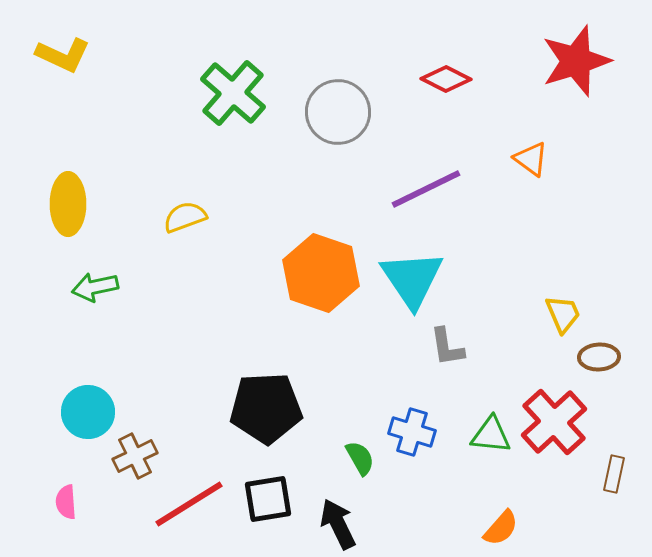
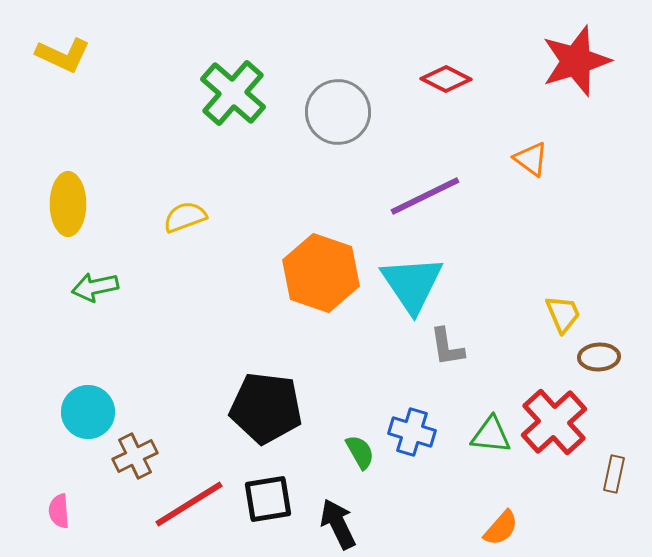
purple line: moved 1 px left, 7 px down
cyan triangle: moved 5 px down
black pentagon: rotated 10 degrees clockwise
green semicircle: moved 6 px up
pink semicircle: moved 7 px left, 9 px down
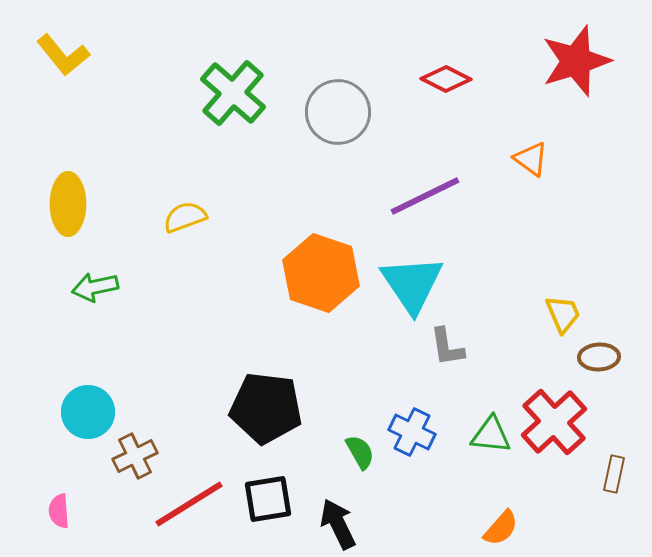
yellow L-shape: rotated 26 degrees clockwise
blue cross: rotated 9 degrees clockwise
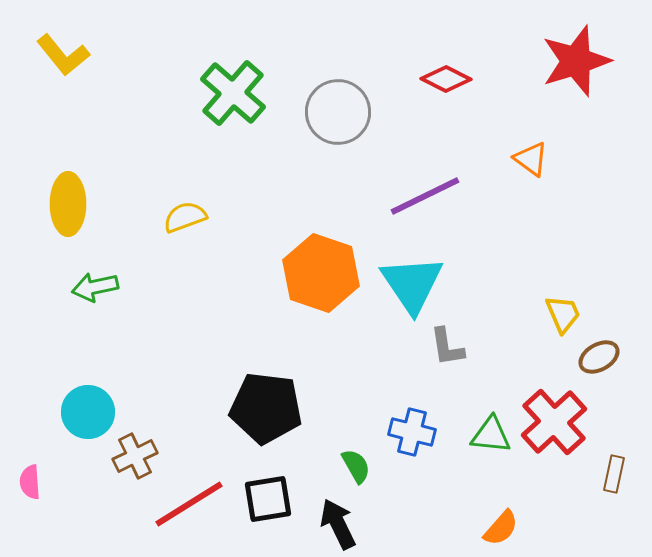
brown ellipse: rotated 27 degrees counterclockwise
blue cross: rotated 12 degrees counterclockwise
green semicircle: moved 4 px left, 14 px down
pink semicircle: moved 29 px left, 29 px up
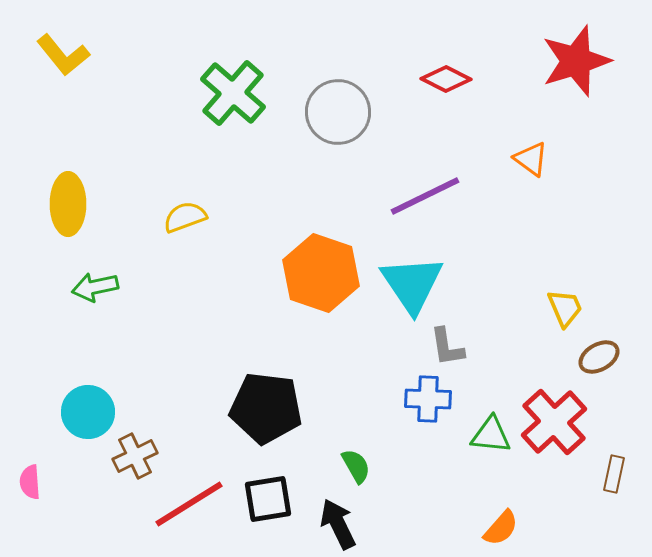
yellow trapezoid: moved 2 px right, 6 px up
blue cross: moved 16 px right, 33 px up; rotated 12 degrees counterclockwise
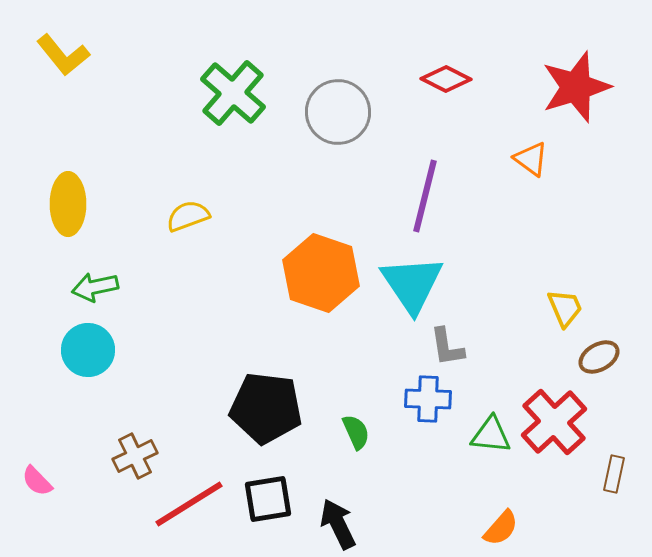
red star: moved 26 px down
purple line: rotated 50 degrees counterclockwise
yellow semicircle: moved 3 px right, 1 px up
cyan circle: moved 62 px up
green semicircle: moved 34 px up; rotated 6 degrees clockwise
pink semicircle: moved 7 px right, 1 px up; rotated 40 degrees counterclockwise
